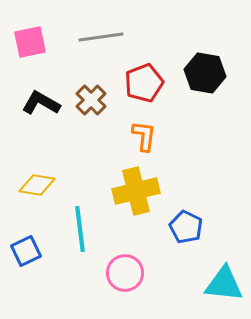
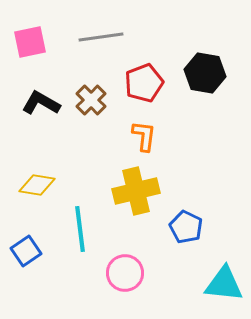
blue square: rotated 8 degrees counterclockwise
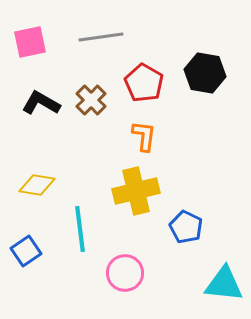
red pentagon: rotated 21 degrees counterclockwise
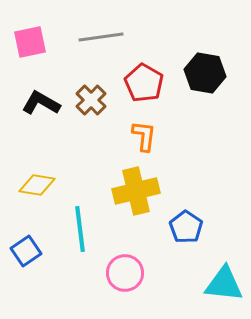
blue pentagon: rotated 8 degrees clockwise
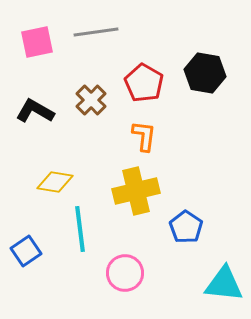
gray line: moved 5 px left, 5 px up
pink square: moved 7 px right
black L-shape: moved 6 px left, 8 px down
yellow diamond: moved 18 px right, 3 px up
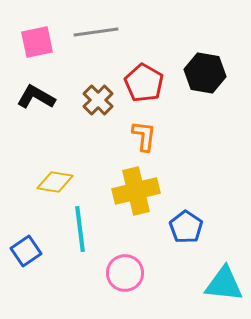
brown cross: moved 7 px right
black L-shape: moved 1 px right, 14 px up
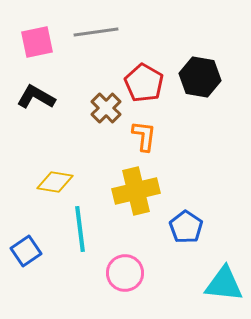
black hexagon: moved 5 px left, 4 px down
brown cross: moved 8 px right, 8 px down
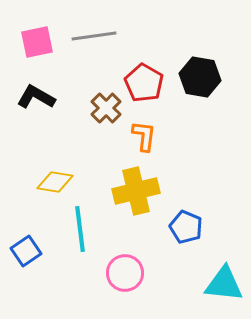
gray line: moved 2 px left, 4 px down
blue pentagon: rotated 12 degrees counterclockwise
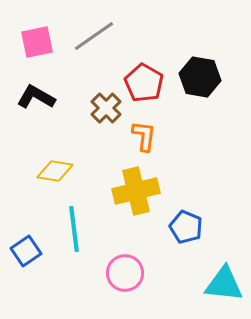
gray line: rotated 27 degrees counterclockwise
yellow diamond: moved 11 px up
cyan line: moved 6 px left
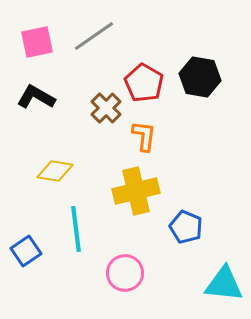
cyan line: moved 2 px right
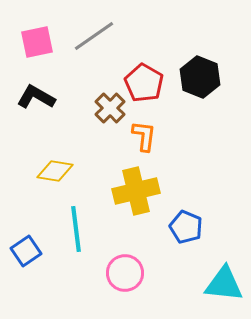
black hexagon: rotated 12 degrees clockwise
brown cross: moved 4 px right
